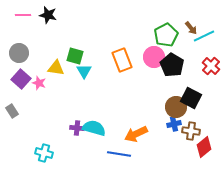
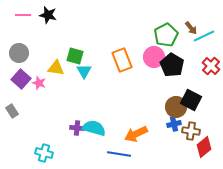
black square: moved 2 px down
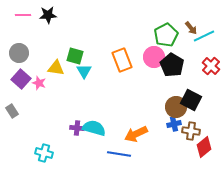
black star: rotated 18 degrees counterclockwise
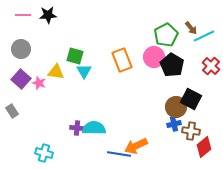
gray circle: moved 2 px right, 4 px up
yellow triangle: moved 4 px down
black square: moved 1 px up
cyan semicircle: rotated 15 degrees counterclockwise
orange arrow: moved 12 px down
